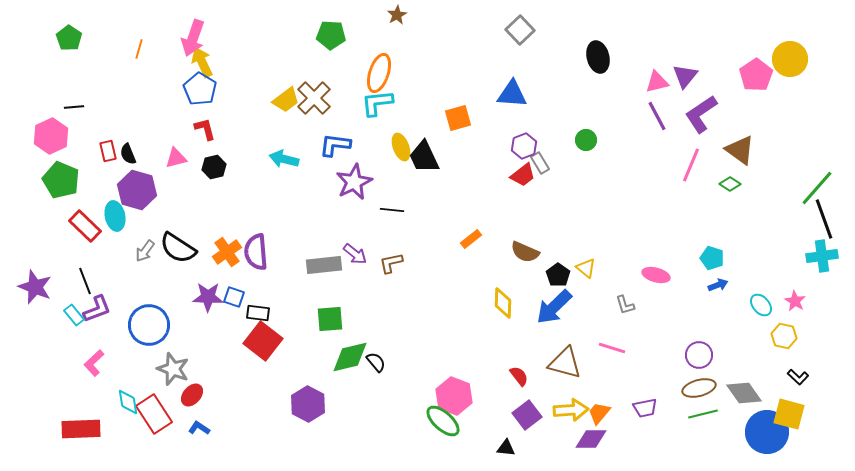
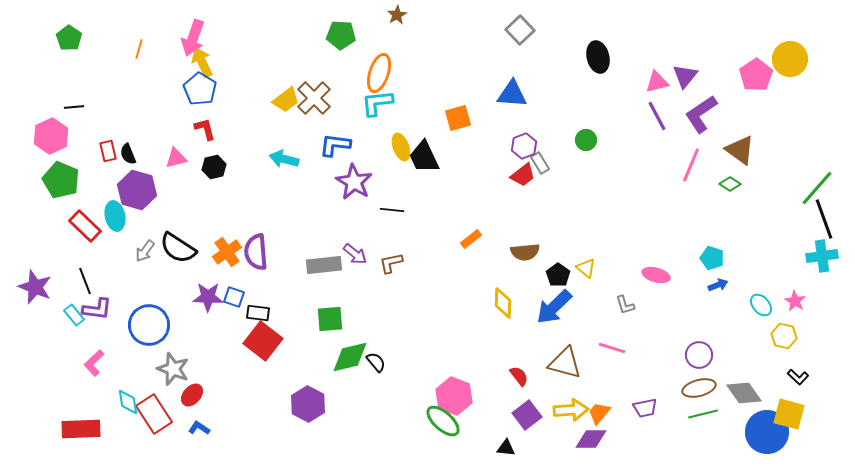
green pentagon at (331, 35): moved 10 px right
purple star at (354, 182): rotated 15 degrees counterclockwise
brown semicircle at (525, 252): rotated 28 degrees counterclockwise
purple L-shape at (97, 309): rotated 28 degrees clockwise
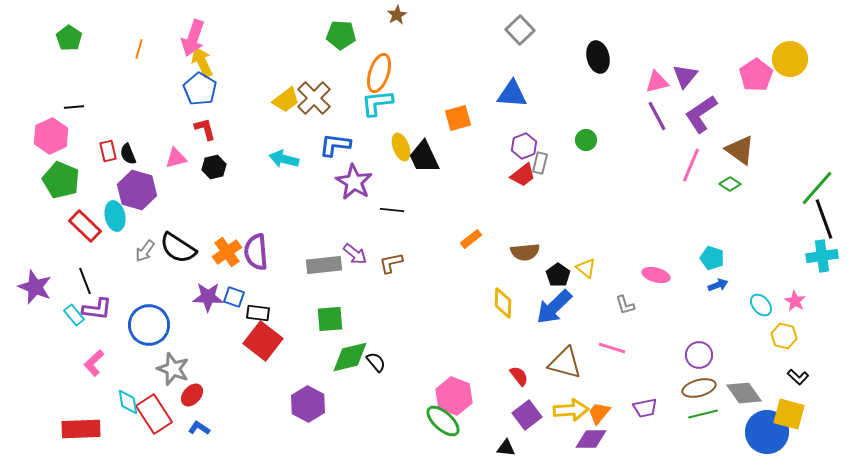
gray rectangle at (540, 163): rotated 45 degrees clockwise
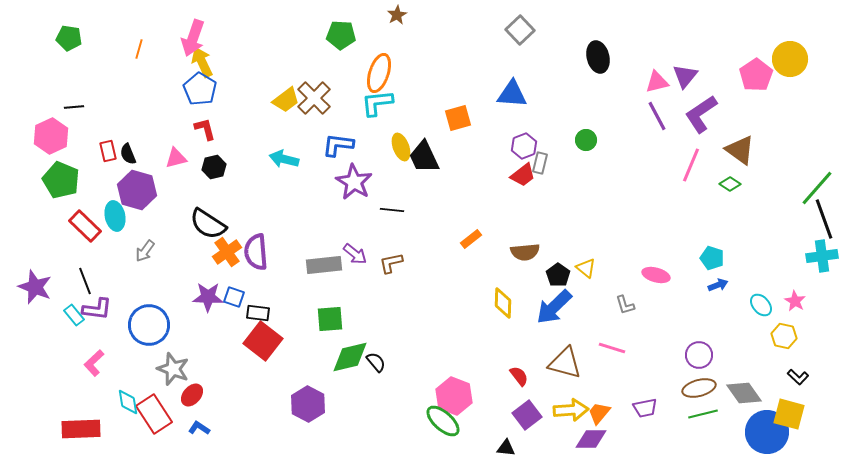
green pentagon at (69, 38): rotated 25 degrees counterclockwise
blue L-shape at (335, 145): moved 3 px right
black semicircle at (178, 248): moved 30 px right, 24 px up
